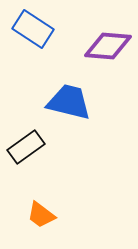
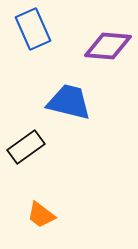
blue rectangle: rotated 33 degrees clockwise
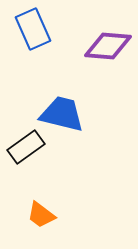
blue trapezoid: moved 7 px left, 12 px down
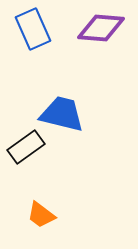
purple diamond: moved 7 px left, 18 px up
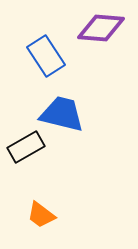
blue rectangle: moved 13 px right, 27 px down; rotated 9 degrees counterclockwise
black rectangle: rotated 6 degrees clockwise
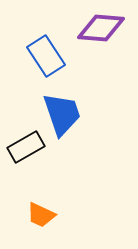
blue trapezoid: rotated 57 degrees clockwise
orange trapezoid: rotated 12 degrees counterclockwise
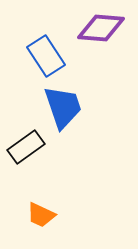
blue trapezoid: moved 1 px right, 7 px up
black rectangle: rotated 6 degrees counterclockwise
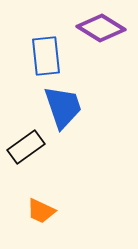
purple diamond: rotated 27 degrees clockwise
blue rectangle: rotated 27 degrees clockwise
orange trapezoid: moved 4 px up
